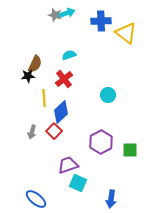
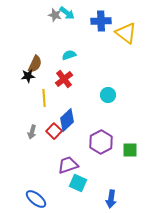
cyan arrow: rotated 56 degrees clockwise
blue diamond: moved 6 px right, 8 px down
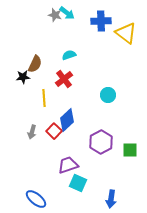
black star: moved 5 px left, 1 px down
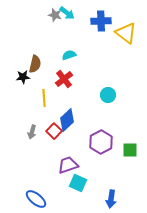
brown semicircle: rotated 12 degrees counterclockwise
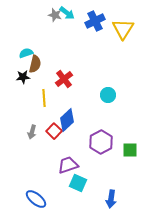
blue cross: moved 6 px left; rotated 24 degrees counterclockwise
yellow triangle: moved 3 px left, 4 px up; rotated 25 degrees clockwise
cyan semicircle: moved 43 px left, 2 px up
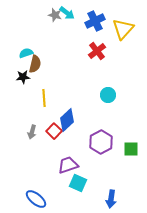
yellow triangle: rotated 10 degrees clockwise
red cross: moved 33 px right, 28 px up
green square: moved 1 px right, 1 px up
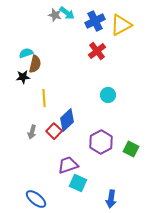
yellow triangle: moved 2 px left, 4 px up; rotated 20 degrees clockwise
green square: rotated 28 degrees clockwise
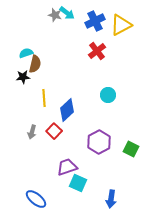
blue diamond: moved 10 px up
purple hexagon: moved 2 px left
purple trapezoid: moved 1 px left, 2 px down
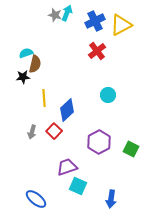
cyan arrow: rotated 105 degrees counterclockwise
cyan square: moved 3 px down
